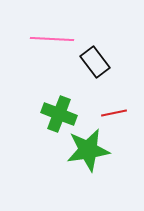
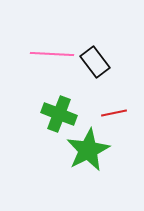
pink line: moved 15 px down
green star: rotated 18 degrees counterclockwise
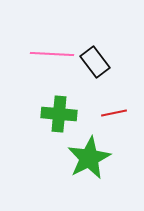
green cross: rotated 16 degrees counterclockwise
green star: moved 1 px right, 8 px down
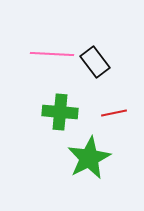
green cross: moved 1 px right, 2 px up
